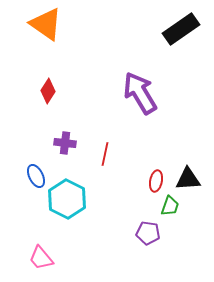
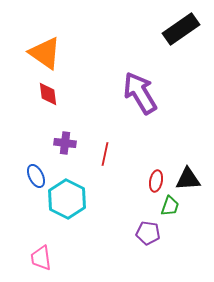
orange triangle: moved 1 px left, 29 px down
red diamond: moved 3 px down; rotated 40 degrees counterclockwise
pink trapezoid: rotated 32 degrees clockwise
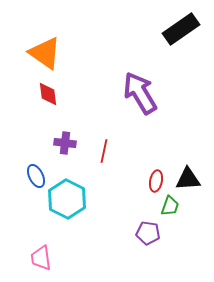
red line: moved 1 px left, 3 px up
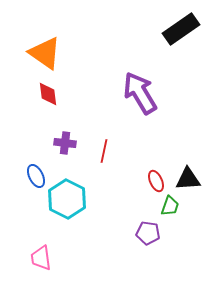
red ellipse: rotated 35 degrees counterclockwise
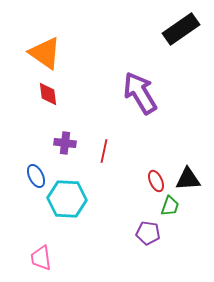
cyan hexagon: rotated 24 degrees counterclockwise
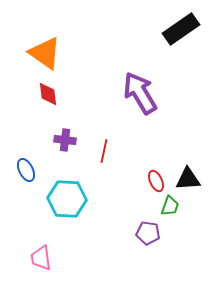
purple cross: moved 3 px up
blue ellipse: moved 10 px left, 6 px up
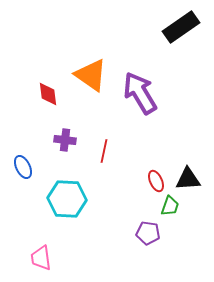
black rectangle: moved 2 px up
orange triangle: moved 46 px right, 22 px down
blue ellipse: moved 3 px left, 3 px up
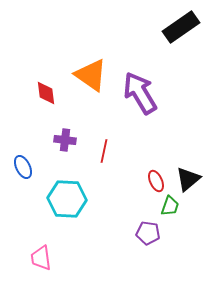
red diamond: moved 2 px left, 1 px up
black triangle: rotated 36 degrees counterclockwise
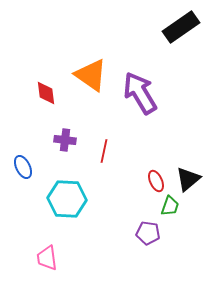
pink trapezoid: moved 6 px right
